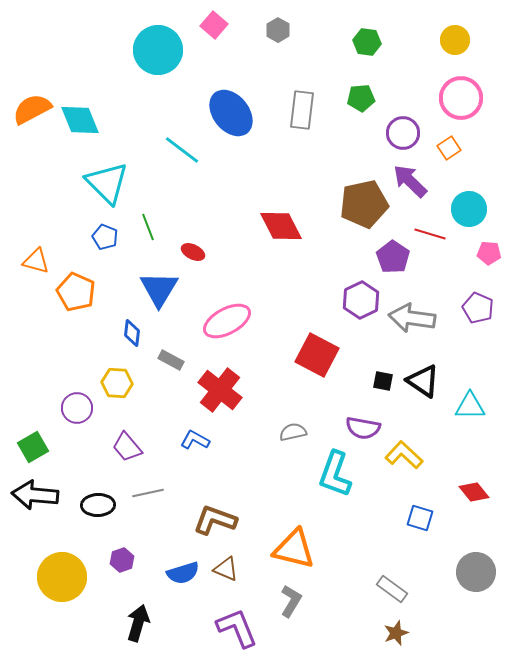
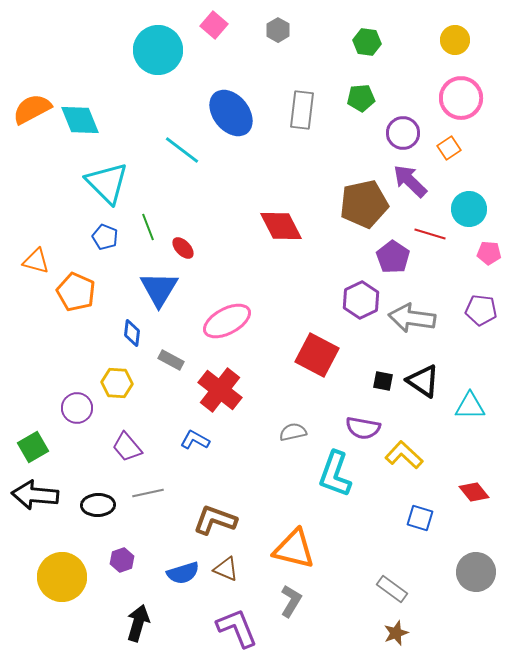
red ellipse at (193, 252): moved 10 px left, 4 px up; rotated 20 degrees clockwise
purple pentagon at (478, 308): moved 3 px right, 2 px down; rotated 16 degrees counterclockwise
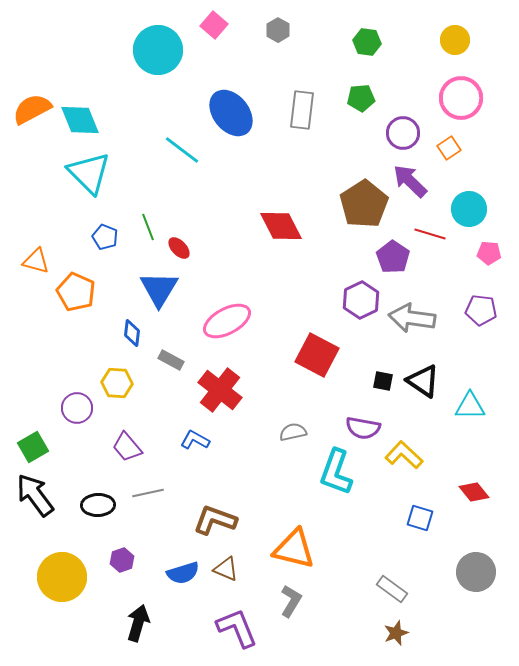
cyan triangle at (107, 183): moved 18 px left, 10 px up
brown pentagon at (364, 204): rotated 21 degrees counterclockwise
red ellipse at (183, 248): moved 4 px left
cyan L-shape at (335, 474): moved 1 px right, 2 px up
black arrow at (35, 495): rotated 48 degrees clockwise
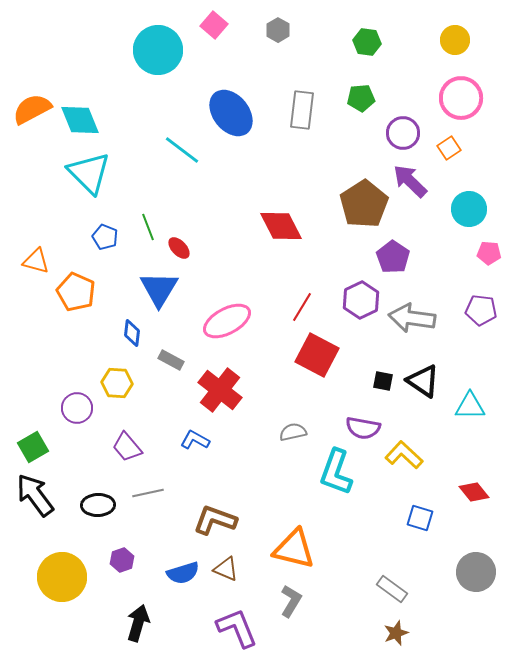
red line at (430, 234): moved 128 px left, 73 px down; rotated 76 degrees counterclockwise
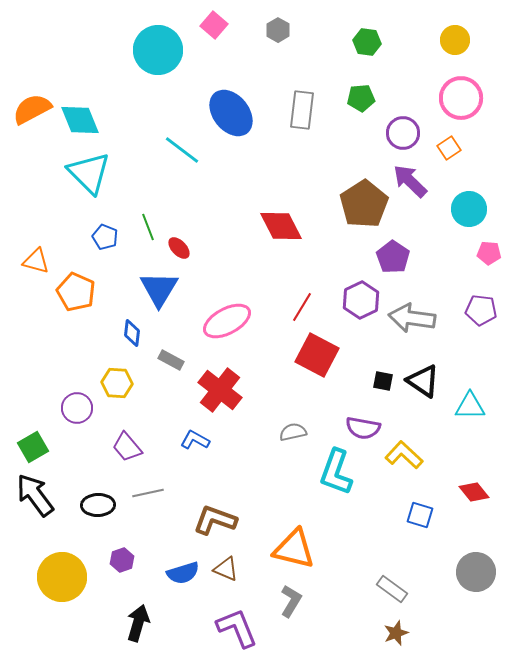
blue square at (420, 518): moved 3 px up
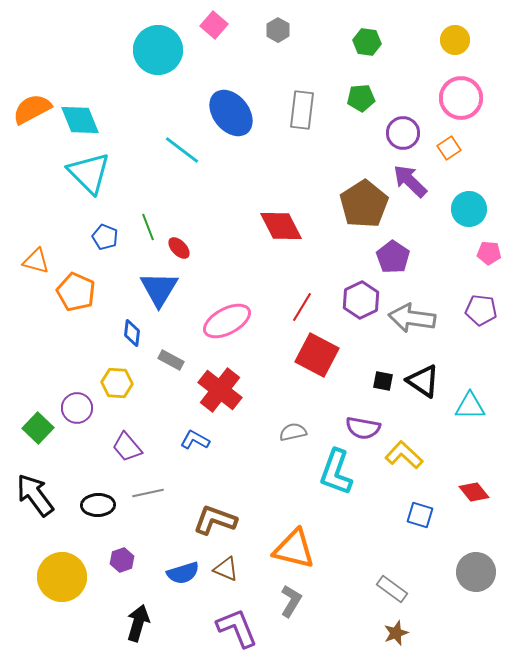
green square at (33, 447): moved 5 px right, 19 px up; rotated 16 degrees counterclockwise
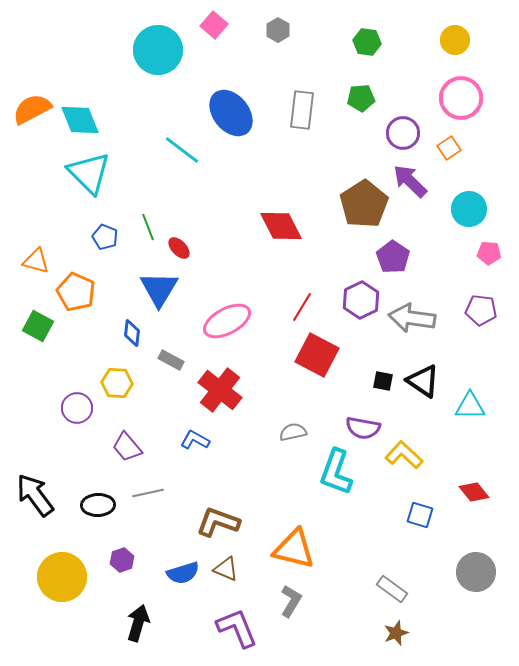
green square at (38, 428): moved 102 px up; rotated 16 degrees counterclockwise
brown L-shape at (215, 520): moved 3 px right, 2 px down
